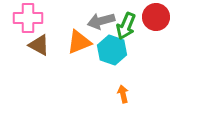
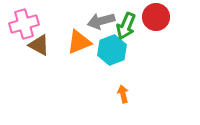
pink cross: moved 4 px left, 6 px down; rotated 16 degrees counterclockwise
cyan hexagon: rotated 20 degrees clockwise
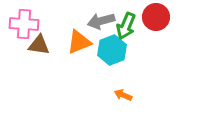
pink cross: rotated 20 degrees clockwise
brown triangle: rotated 20 degrees counterclockwise
orange arrow: moved 1 px down; rotated 54 degrees counterclockwise
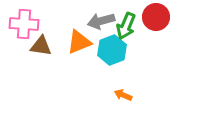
brown triangle: moved 2 px right, 1 px down
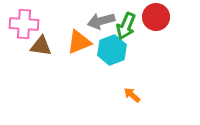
orange arrow: moved 9 px right; rotated 18 degrees clockwise
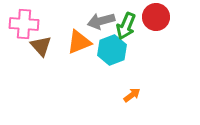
brown triangle: rotated 40 degrees clockwise
orange arrow: rotated 102 degrees clockwise
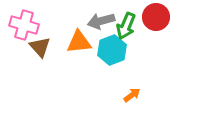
pink cross: moved 1 px down; rotated 12 degrees clockwise
orange triangle: rotated 16 degrees clockwise
brown triangle: moved 1 px left, 1 px down
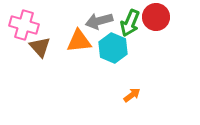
gray arrow: moved 2 px left
green arrow: moved 4 px right, 3 px up
orange triangle: moved 1 px up
cyan hexagon: moved 1 px right, 2 px up; rotated 16 degrees counterclockwise
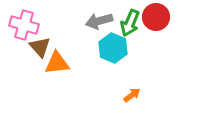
orange triangle: moved 22 px left, 22 px down
